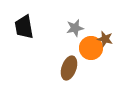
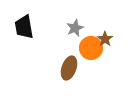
gray star: rotated 12 degrees counterclockwise
brown star: rotated 21 degrees clockwise
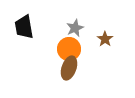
orange circle: moved 22 px left, 1 px down
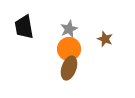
gray star: moved 6 px left, 1 px down
brown star: rotated 14 degrees counterclockwise
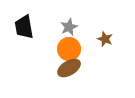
gray star: moved 2 px up
brown ellipse: rotated 40 degrees clockwise
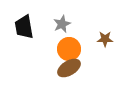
gray star: moved 7 px left, 3 px up
brown star: rotated 21 degrees counterclockwise
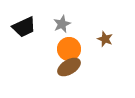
black trapezoid: rotated 105 degrees counterclockwise
brown star: rotated 21 degrees clockwise
brown ellipse: moved 1 px up
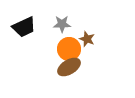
gray star: rotated 24 degrees clockwise
brown star: moved 18 px left
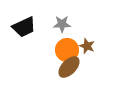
brown star: moved 7 px down
orange circle: moved 2 px left, 1 px down
brown ellipse: rotated 15 degrees counterclockwise
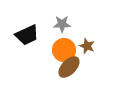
black trapezoid: moved 3 px right, 8 px down
orange circle: moved 3 px left
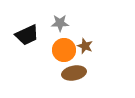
gray star: moved 2 px left, 1 px up
brown star: moved 2 px left
brown ellipse: moved 5 px right, 6 px down; rotated 35 degrees clockwise
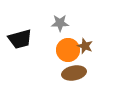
black trapezoid: moved 7 px left, 4 px down; rotated 10 degrees clockwise
orange circle: moved 4 px right
